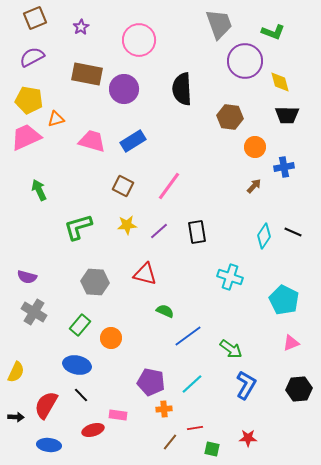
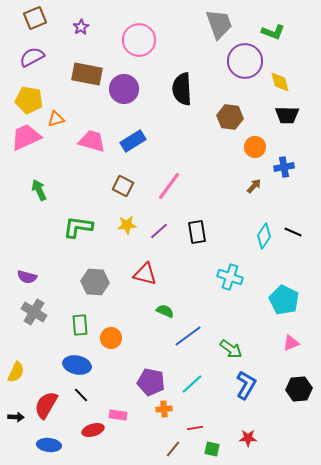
green L-shape at (78, 227): rotated 24 degrees clockwise
green rectangle at (80, 325): rotated 45 degrees counterclockwise
brown line at (170, 442): moved 3 px right, 7 px down
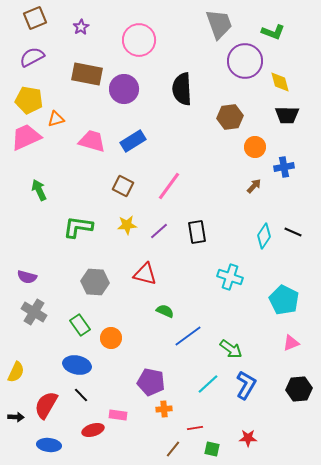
brown hexagon at (230, 117): rotated 15 degrees counterclockwise
green rectangle at (80, 325): rotated 30 degrees counterclockwise
cyan line at (192, 384): moved 16 px right
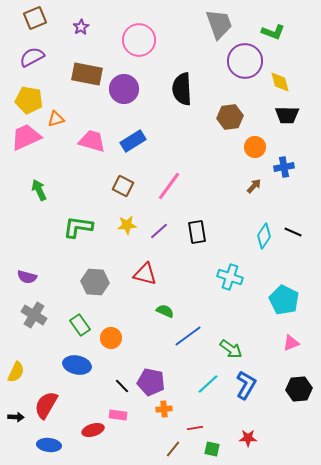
gray cross at (34, 312): moved 3 px down
black line at (81, 395): moved 41 px right, 9 px up
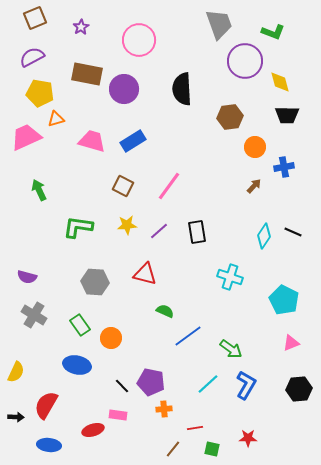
yellow pentagon at (29, 100): moved 11 px right, 7 px up
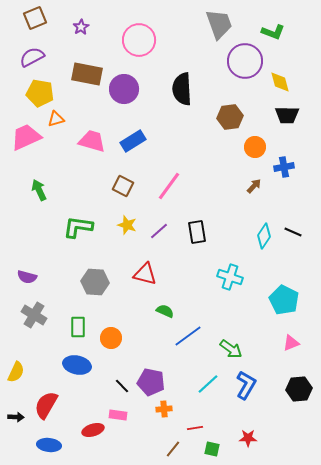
yellow star at (127, 225): rotated 24 degrees clockwise
green rectangle at (80, 325): moved 2 px left, 2 px down; rotated 35 degrees clockwise
